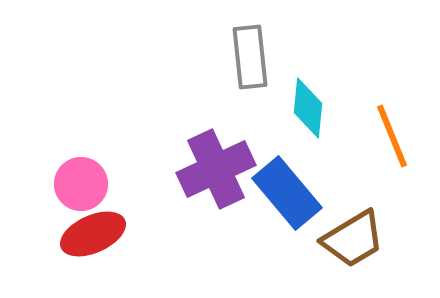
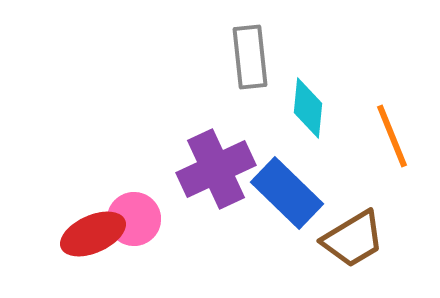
pink circle: moved 53 px right, 35 px down
blue rectangle: rotated 6 degrees counterclockwise
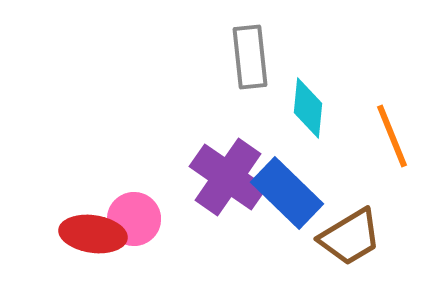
purple cross: moved 12 px right, 8 px down; rotated 30 degrees counterclockwise
red ellipse: rotated 32 degrees clockwise
brown trapezoid: moved 3 px left, 2 px up
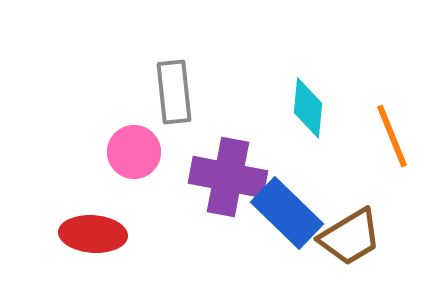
gray rectangle: moved 76 px left, 35 px down
purple cross: rotated 24 degrees counterclockwise
blue rectangle: moved 20 px down
pink circle: moved 67 px up
red ellipse: rotated 4 degrees counterclockwise
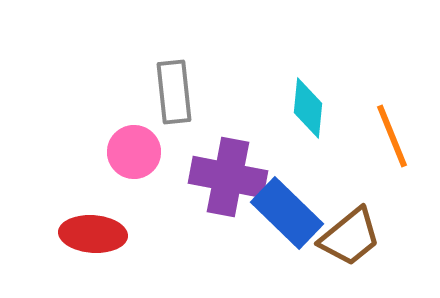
brown trapezoid: rotated 8 degrees counterclockwise
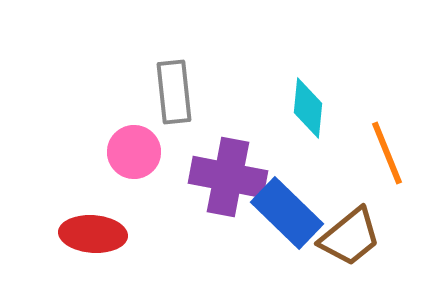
orange line: moved 5 px left, 17 px down
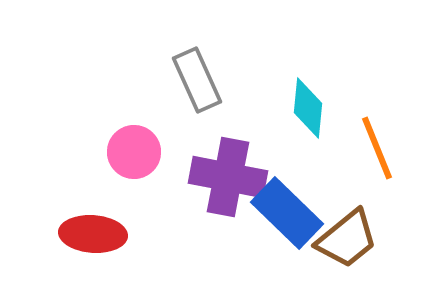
gray rectangle: moved 23 px right, 12 px up; rotated 18 degrees counterclockwise
orange line: moved 10 px left, 5 px up
brown trapezoid: moved 3 px left, 2 px down
